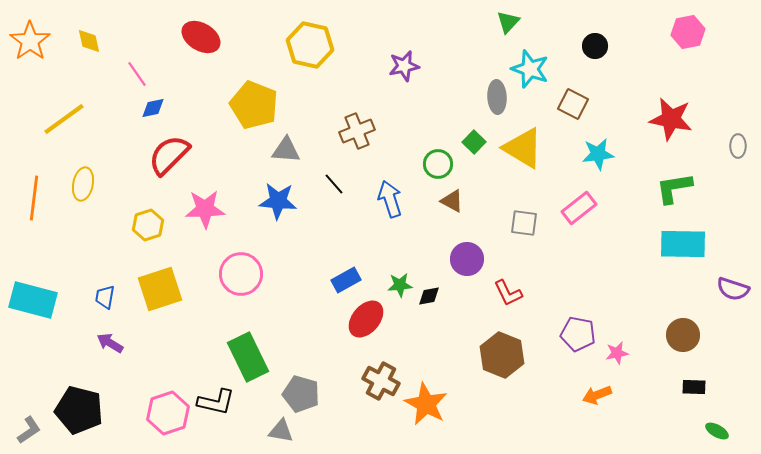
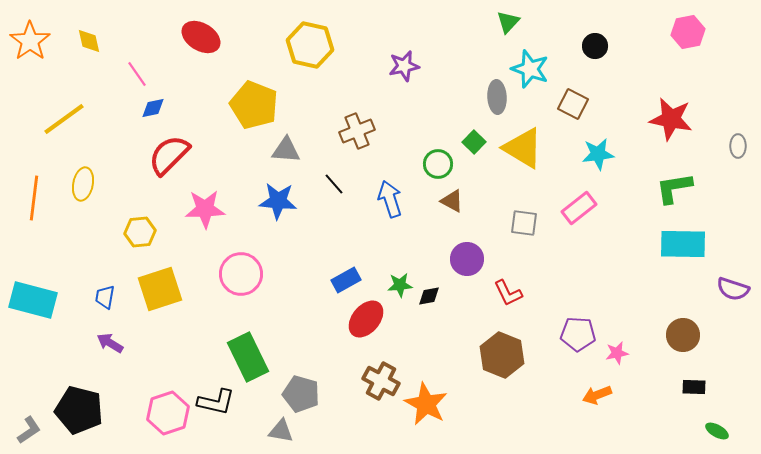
yellow hexagon at (148, 225): moved 8 px left, 7 px down; rotated 12 degrees clockwise
purple pentagon at (578, 334): rotated 8 degrees counterclockwise
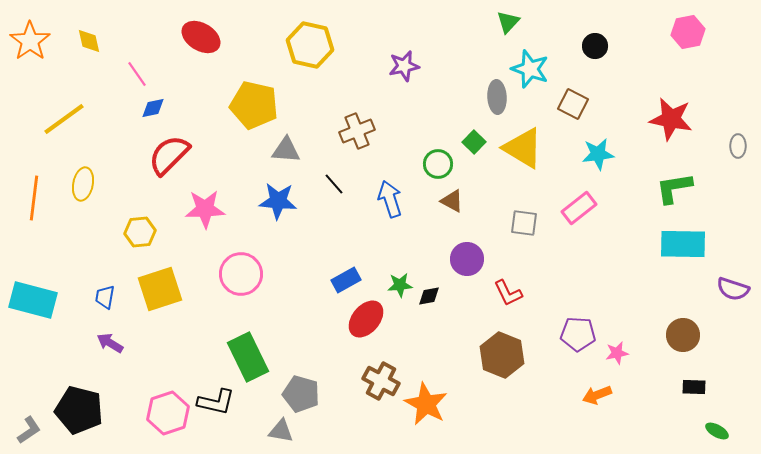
yellow pentagon at (254, 105): rotated 9 degrees counterclockwise
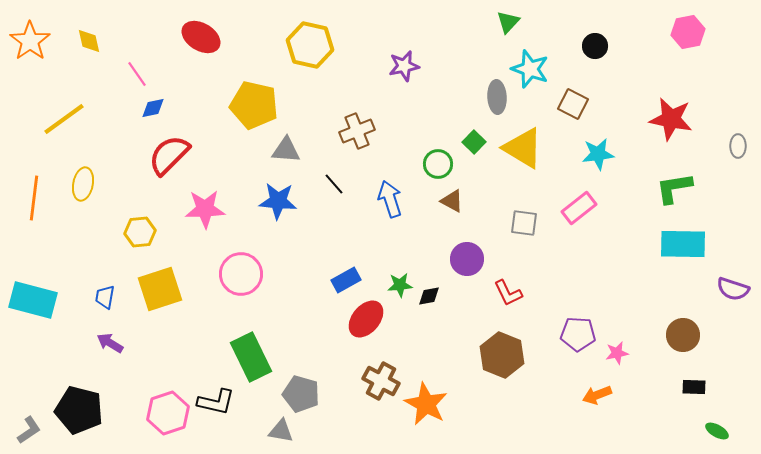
green rectangle at (248, 357): moved 3 px right
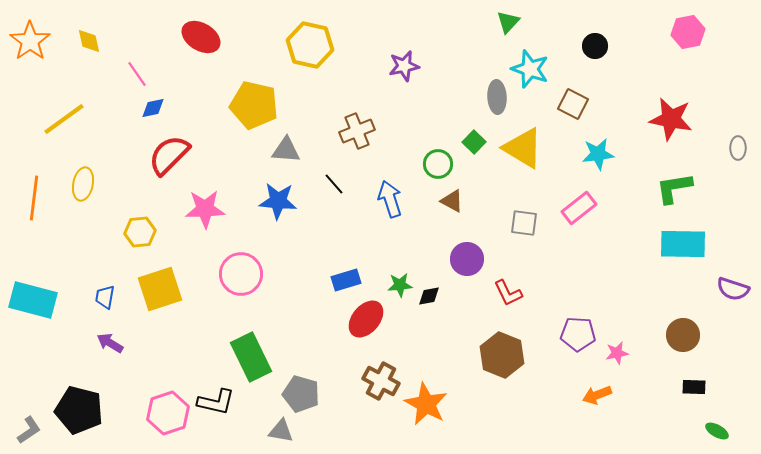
gray ellipse at (738, 146): moved 2 px down
blue rectangle at (346, 280): rotated 12 degrees clockwise
